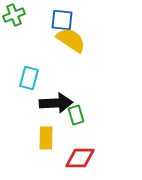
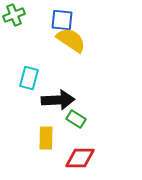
black arrow: moved 2 px right, 3 px up
green rectangle: moved 4 px down; rotated 42 degrees counterclockwise
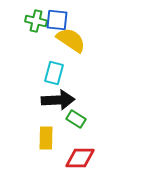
green cross: moved 22 px right, 6 px down; rotated 35 degrees clockwise
blue square: moved 5 px left
cyan rectangle: moved 25 px right, 5 px up
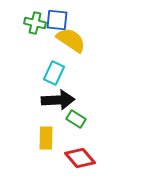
green cross: moved 1 px left, 2 px down
cyan rectangle: rotated 10 degrees clockwise
red diamond: rotated 48 degrees clockwise
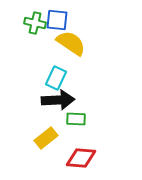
yellow semicircle: moved 3 px down
cyan rectangle: moved 2 px right, 5 px down
green rectangle: rotated 30 degrees counterclockwise
yellow rectangle: rotated 50 degrees clockwise
red diamond: moved 1 px right; rotated 44 degrees counterclockwise
